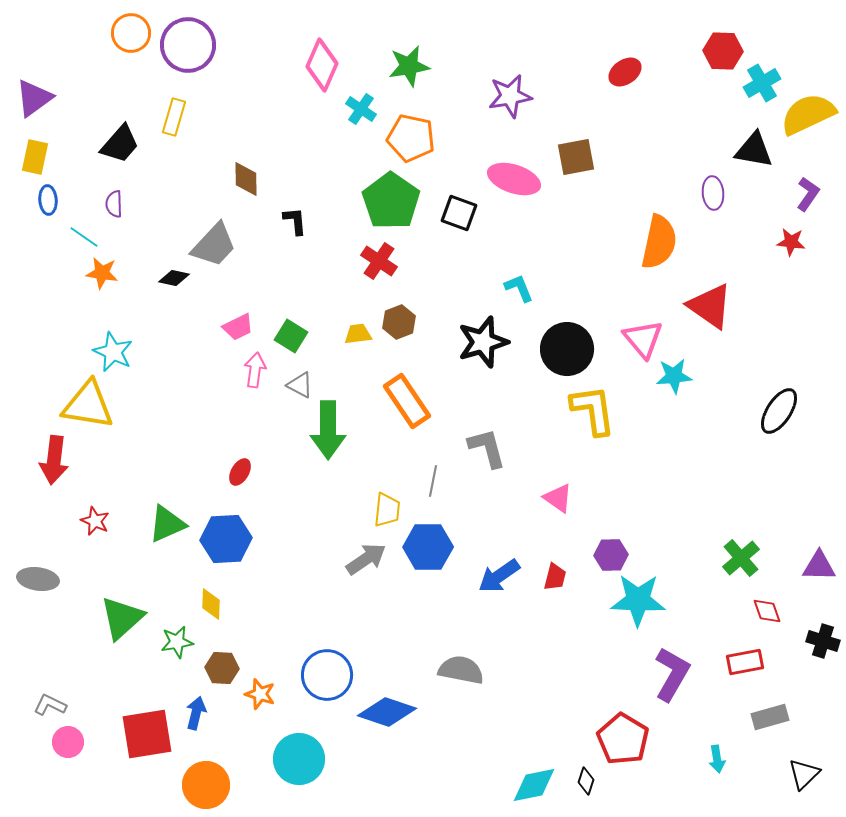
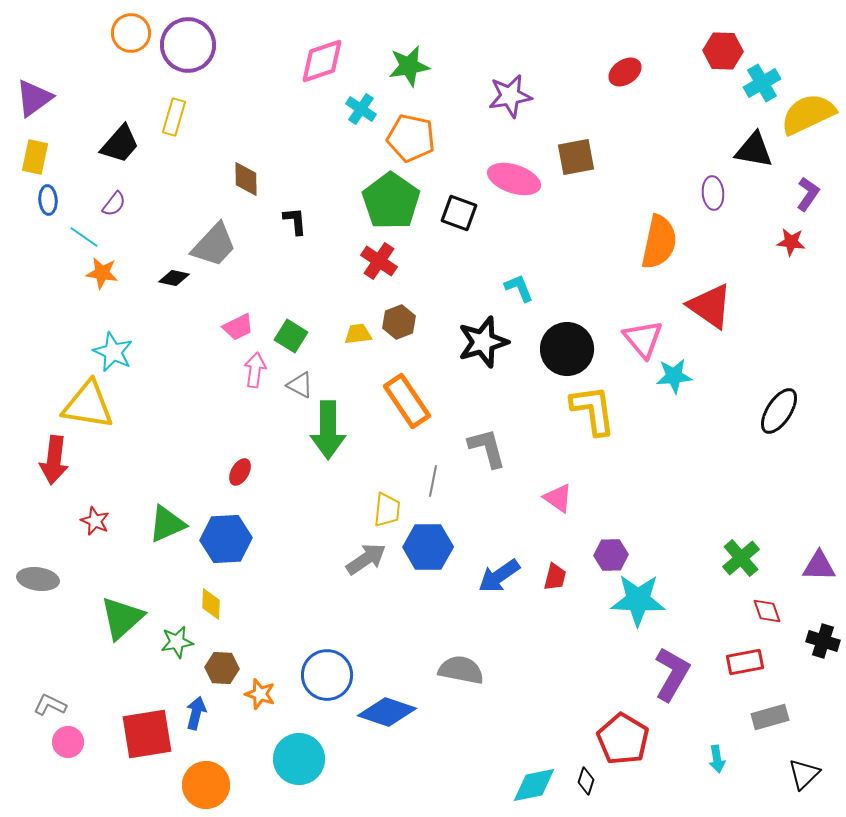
pink diamond at (322, 65): moved 4 px up; rotated 48 degrees clockwise
purple semicircle at (114, 204): rotated 140 degrees counterclockwise
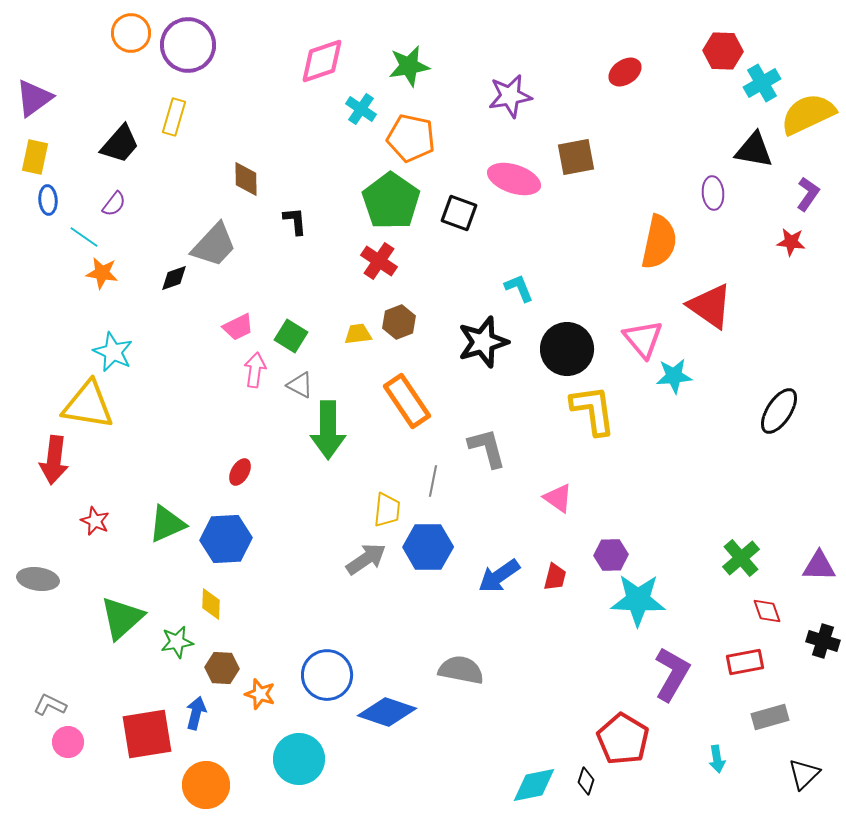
black diamond at (174, 278): rotated 32 degrees counterclockwise
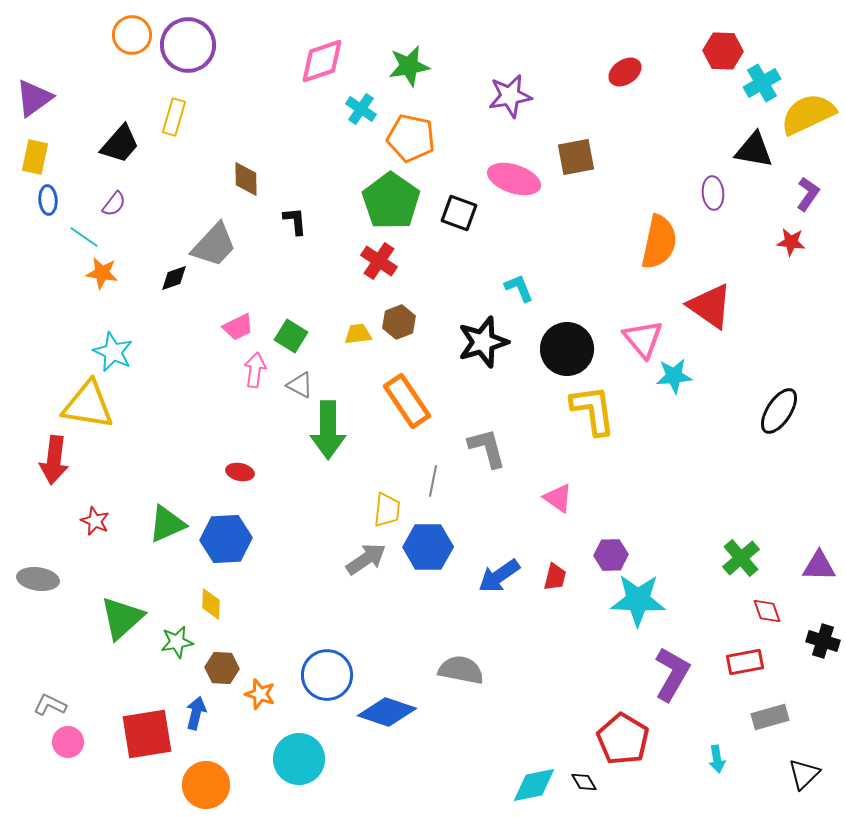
orange circle at (131, 33): moved 1 px right, 2 px down
red ellipse at (240, 472): rotated 72 degrees clockwise
black diamond at (586, 781): moved 2 px left, 1 px down; rotated 48 degrees counterclockwise
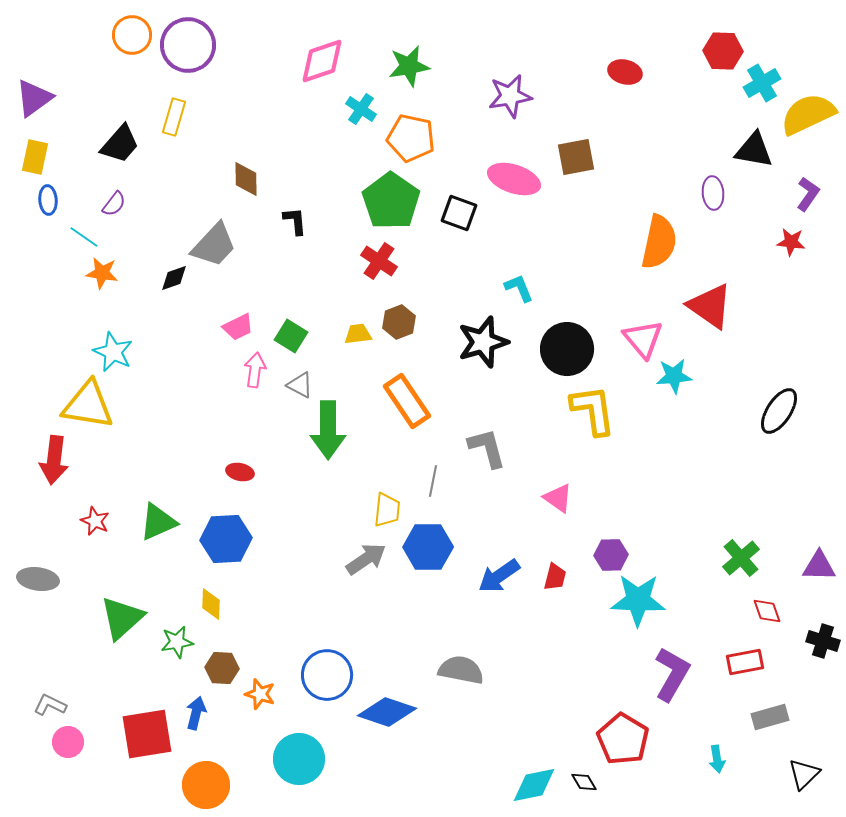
red ellipse at (625, 72): rotated 48 degrees clockwise
green triangle at (167, 524): moved 9 px left, 2 px up
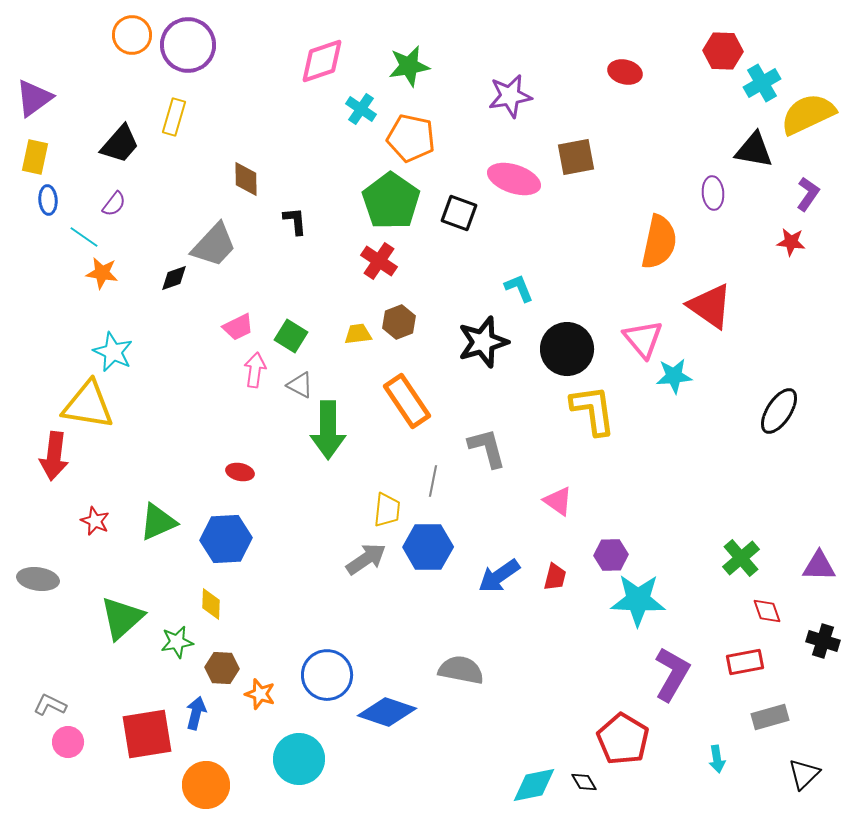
red arrow at (54, 460): moved 4 px up
pink triangle at (558, 498): moved 3 px down
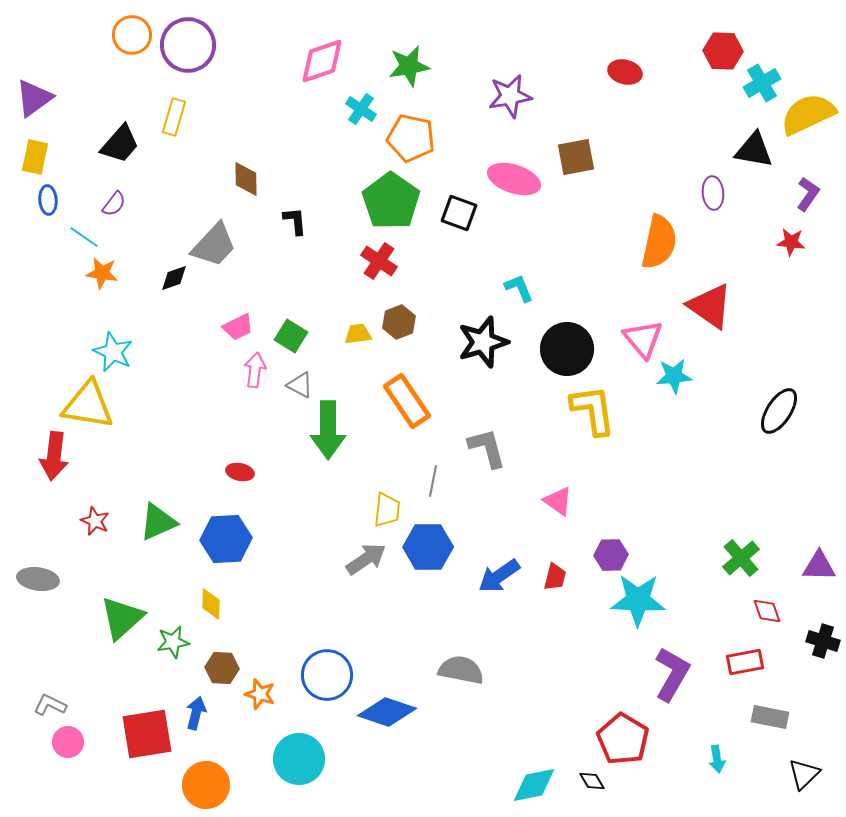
green star at (177, 642): moved 4 px left
gray rectangle at (770, 717): rotated 27 degrees clockwise
black diamond at (584, 782): moved 8 px right, 1 px up
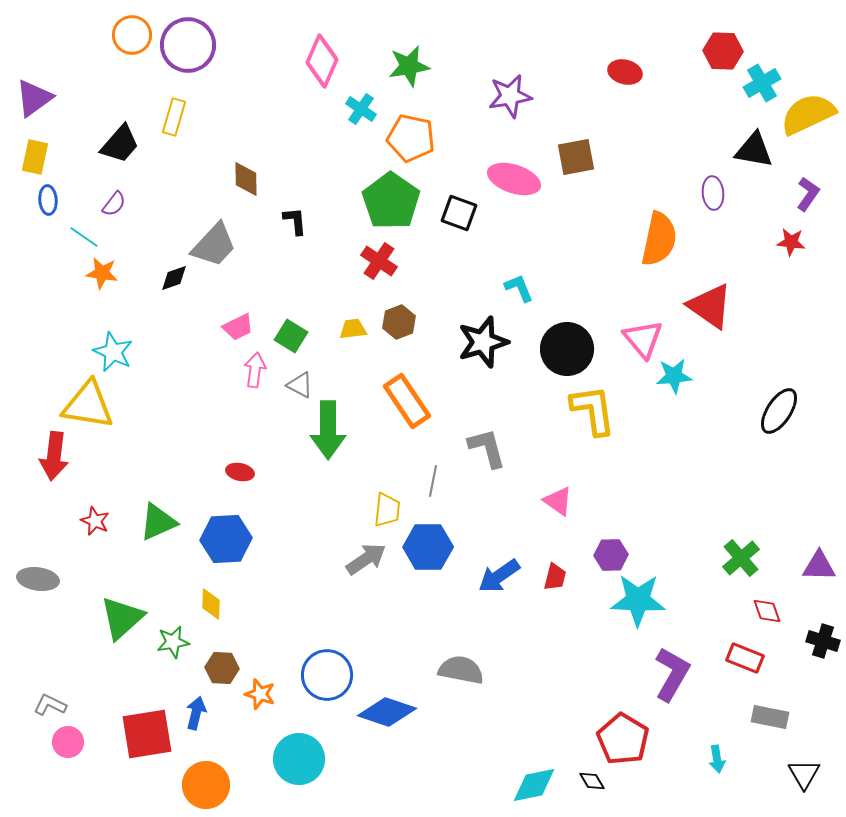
pink diamond at (322, 61): rotated 48 degrees counterclockwise
orange semicircle at (659, 242): moved 3 px up
yellow trapezoid at (358, 334): moved 5 px left, 5 px up
red rectangle at (745, 662): moved 4 px up; rotated 33 degrees clockwise
black triangle at (804, 774): rotated 16 degrees counterclockwise
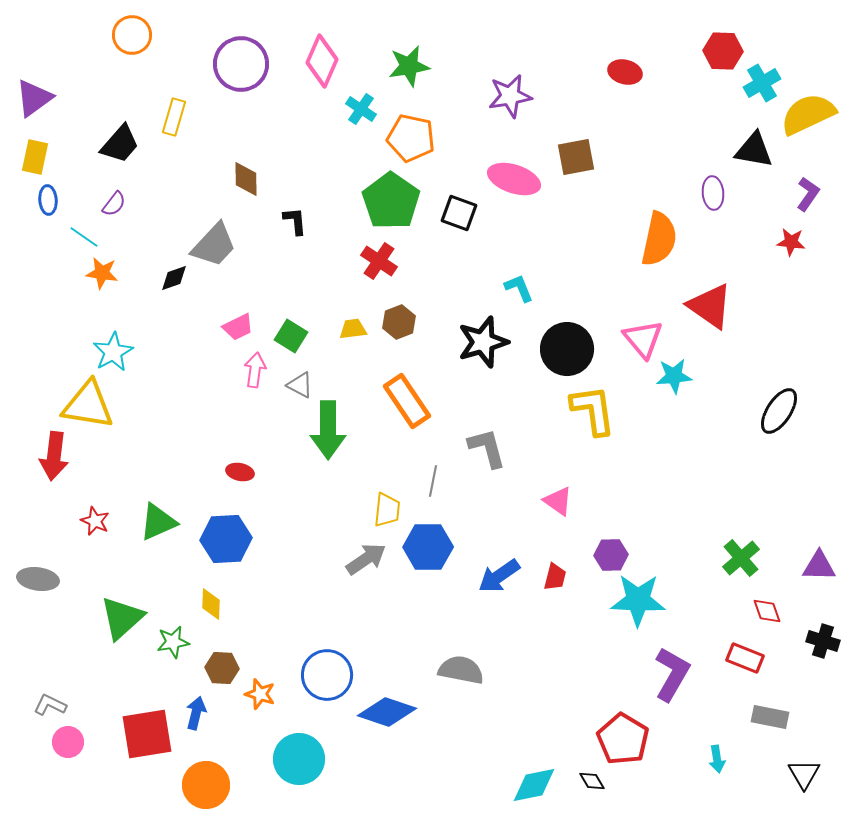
purple circle at (188, 45): moved 53 px right, 19 px down
cyan star at (113, 352): rotated 18 degrees clockwise
